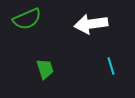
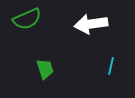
cyan line: rotated 30 degrees clockwise
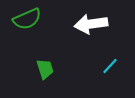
cyan line: moved 1 px left; rotated 30 degrees clockwise
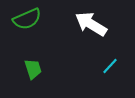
white arrow: rotated 40 degrees clockwise
green trapezoid: moved 12 px left
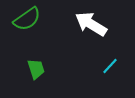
green semicircle: rotated 12 degrees counterclockwise
green trapezoid: moved 3 px right
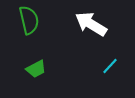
green semicircle: moved 2 px right, 1 px down; rotated 68 degrees counterclockwise
green trapezoid: rotated 80 degrees clockwise
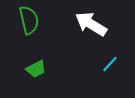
cyan line: moved 2 px up
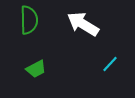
green semicircle: rotated 12 degrees clockwise
white arrow: moved 8 px left
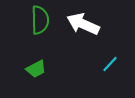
green semicircle: moved 11 px right
white arrow: rotated 8 degrees counterclockwise
